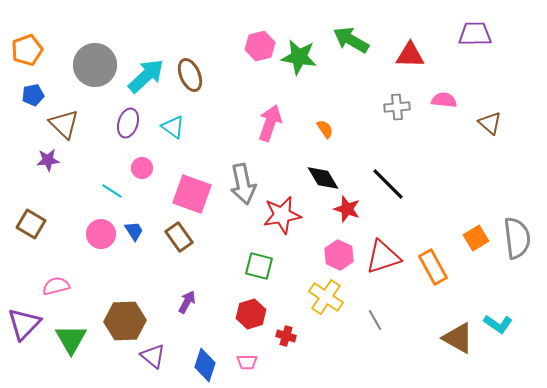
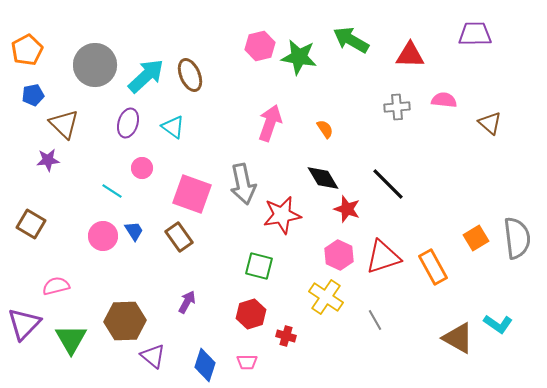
orange pentagon at (27, 50): rotated 8 degrees counterclockwise
pink circle at (101, 234): moved 2 px right, 2 px down
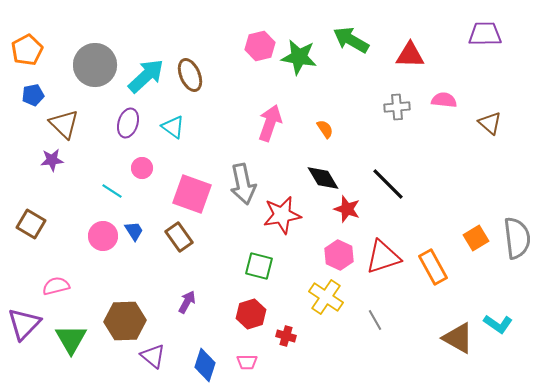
purple trapezoid at (475, 34): moved 10 px right
purple star at (48, 160): moved 4 px right
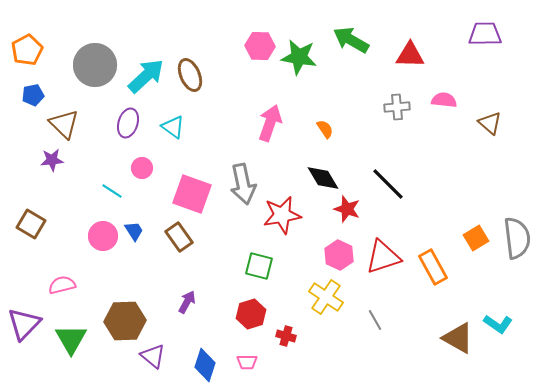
pink hexagon at (260, 46): rotated 16 degrees clockwise
pink semicircle at (56, 286): moved 6 px right, 1 px up
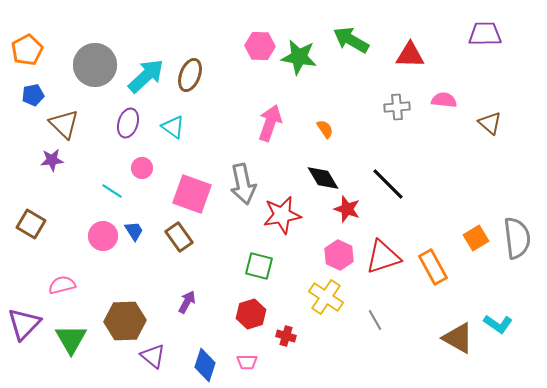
brown ellipse at (190, 75): rotated 44 degrees clockwise
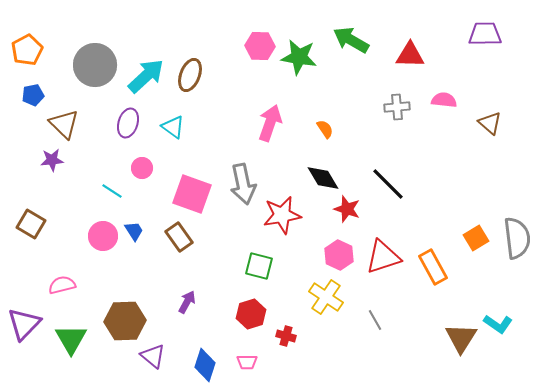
brown triangle at (458, 338): moved 3 px right; rotated 32 degrees clockwise
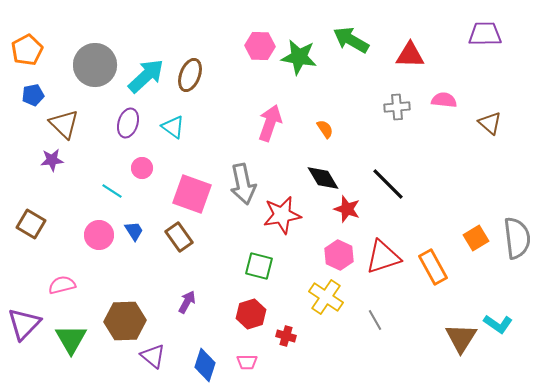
pink circle at (103, 236): moved 4 px left, 1 px up
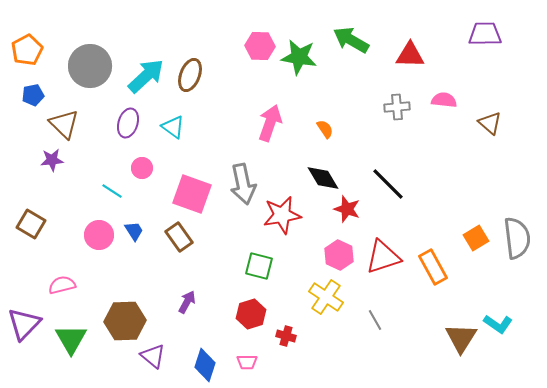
gray circle at (95, 65): moved 5 px left, 1 px down
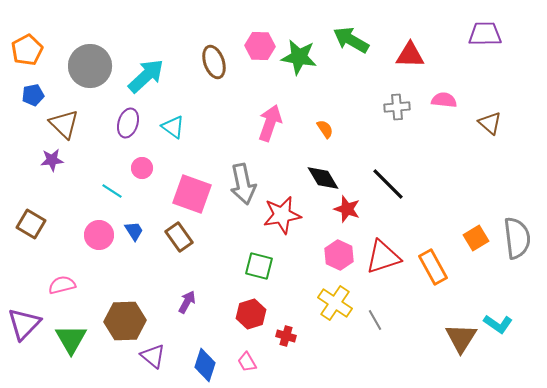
brown ellipse at (190, 75): moved 24 px right, 13 px up; rotated 40 degrees counterclockwise
yellow cross at (326, 297): moved 9 px right, 6 px down
pink trapezoid at (247, 362): rotated 60 degrees clockwise
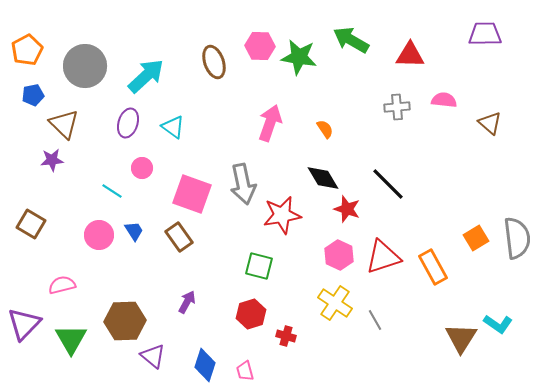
gray circle at (90, 66): moved 5 px left
pink trapezoid at (247, 362): moved 2 px left, 9 px down; rotated 15 degrees clockwise
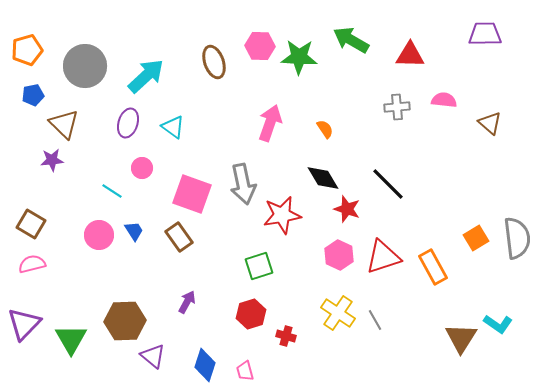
orange pentagon at (27, 50): rotated 12 degrees clockwise
green star at (299, 57): rotated 6 degrees counterclockwise
green square at (259, 266): rotated 32 degrees counterclockwise
pink semicircle at (62, 285): moved 30 px left, 21 px up
yellow cross at (335, 303): moved 3 px right, 10 px down
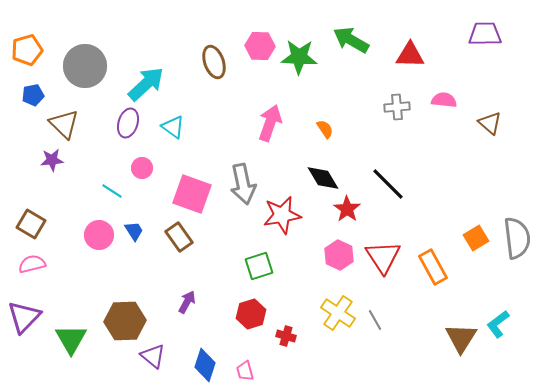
cyan arrow at (146, 76): moved 8 px down
red star at (347, 209): rotated 16 degrees clockwise
red triangle at (383, 257): rotated 45 degrees counterclockwise
purple triangle at (24, 324): moved 7 px up
cyan L-shape at (498, 324): rotated 108 degrees clockwise
